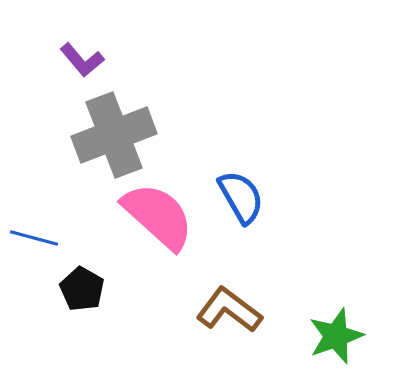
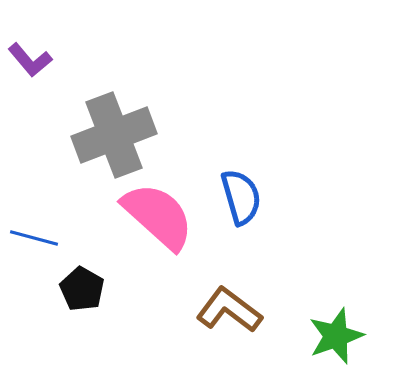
purple L-shape: moved 52 px left
blue semicircle: rotated 14 degrees clockwise
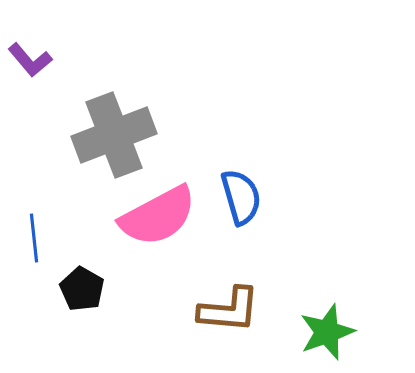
pink semicircle: rotated 110 degrees clockwise
blue line: rotated 69 degrees clockwise
brown L-shape: rotated 148 degrees clockwise
green star: moved 9 px left, 4 px up
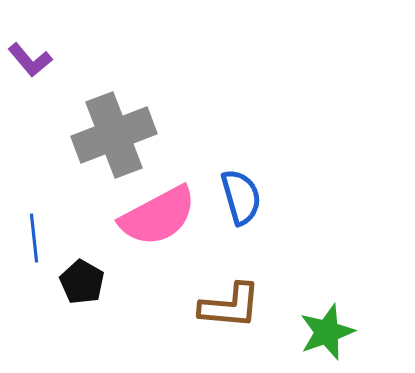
black pentagon: moved 7 px up
brown L-shape: moved 1 px right, 4 px up
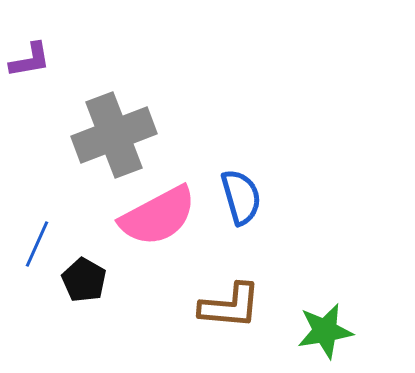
purple L-shape: rotated 60 degrees counterclockwise
blue line: moved 3 px right, 6 px down; rotated 30 degrees clockwise
black pentagon: moved 2 px right, 2 px up
green star: moved 2 px left, 1 px up; rotated 10 degrees clockwise
